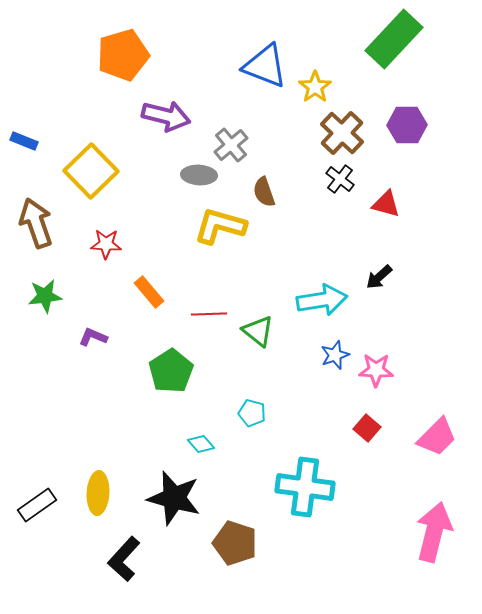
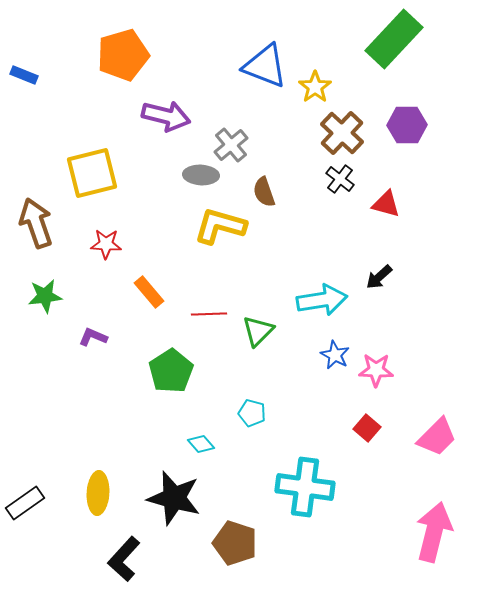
blue rectangle: moved 66 px up
yellow square: moved 1 px right, 2 px down; rotated 30 degrees clockwise
gray ellipse: moved 2 px right
green triangle: rotated 36 degrees clockwise
blue star: rotated 24 degrees counterclockwise
black rectangle: moved 12 px left, 2 px up
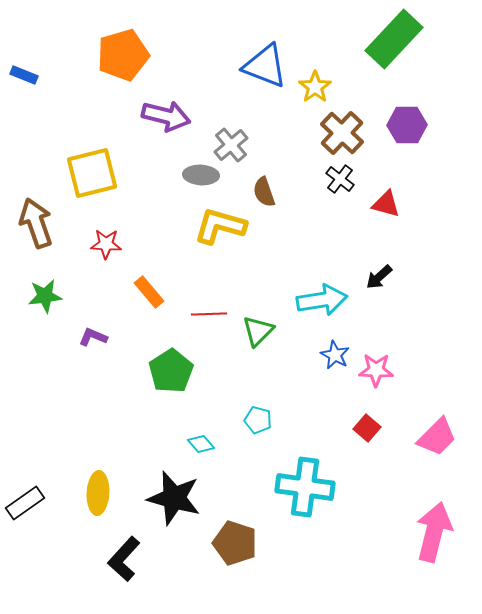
cyan pentagon: moved 6 px right, 7 px down
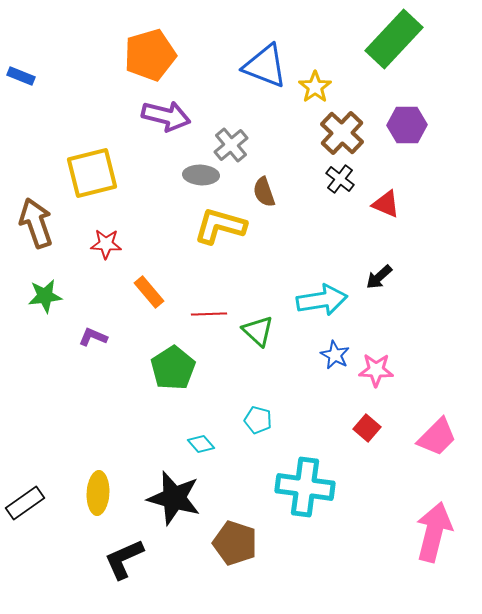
orange pentagon: moved 27 px right
blue rectangle: moved 3 px left, 1 px down
red triangle: rotated 8 degrees clockwise
green triangle: rotated 32 degrees counterclockwise
green pentagon: moved 2 px right, 3 px up
black L-shape: rotated 24 degrees clockwise
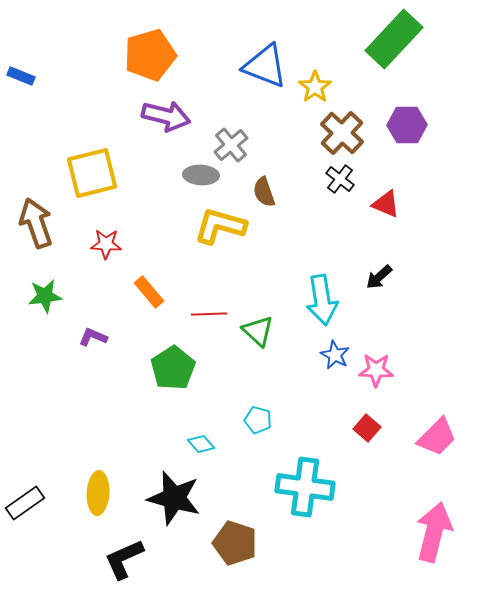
cyan arrow: rotated 90 degrees clockwise
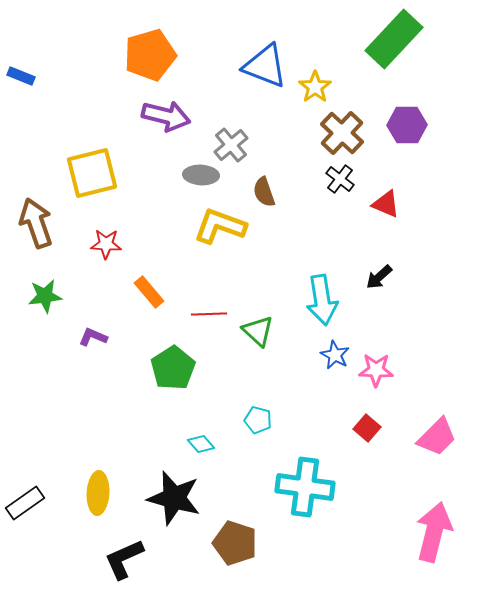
yellow L-shape: rotated 4 degrees clockwise
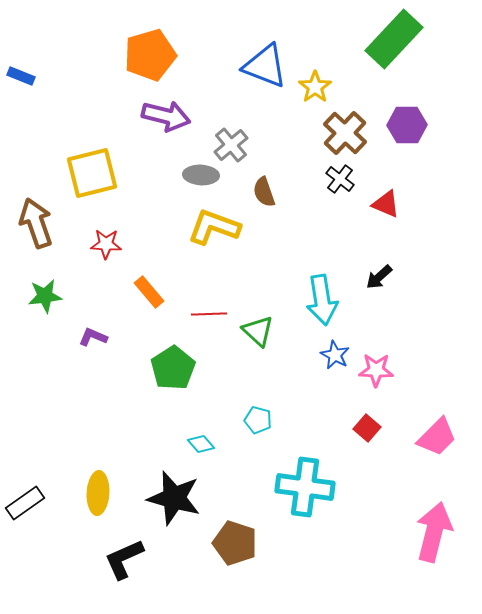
brown cross: moved 3 px right
yellow L-shape: moved 6 px left, 1 px down
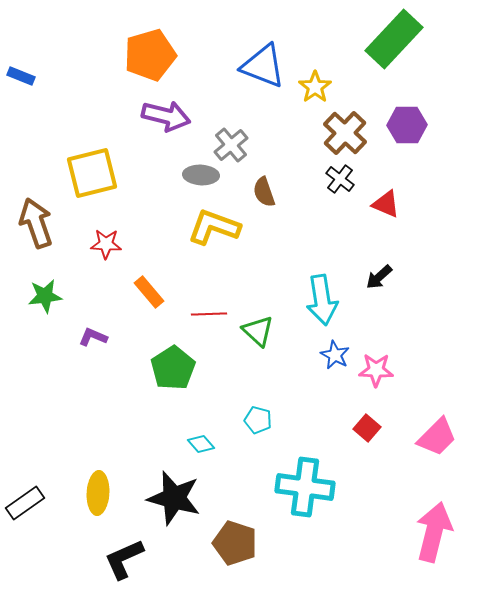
blue triangle: moved 2 px left
